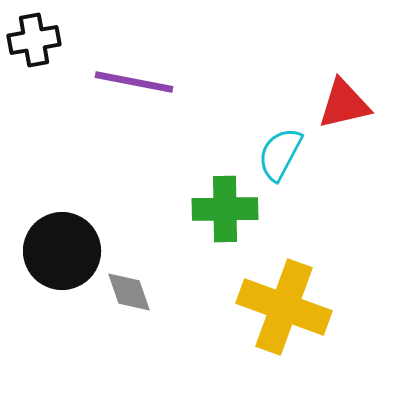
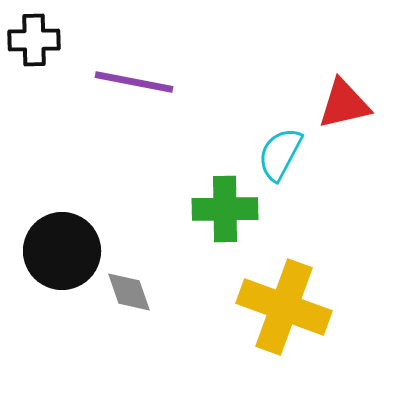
black cross: rotated 9 degrees clockwise
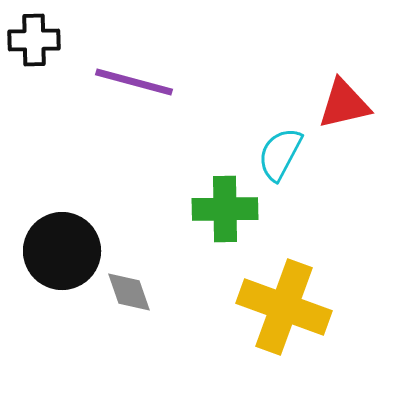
purple line: rotated 4 degrees clockwise
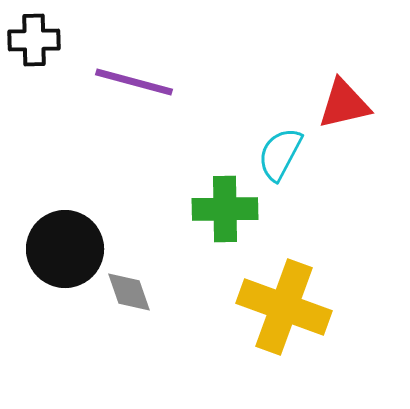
black circle: moved 3 px right, 2 px up
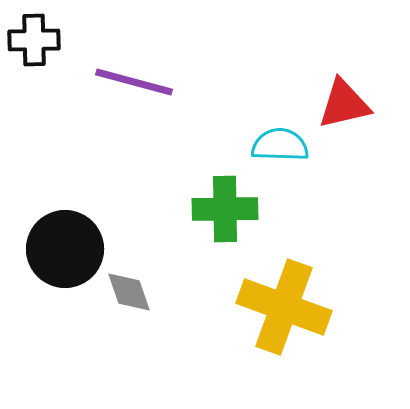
cyan semicircle: moved 9 px up; rotated 64 degrees clockwise
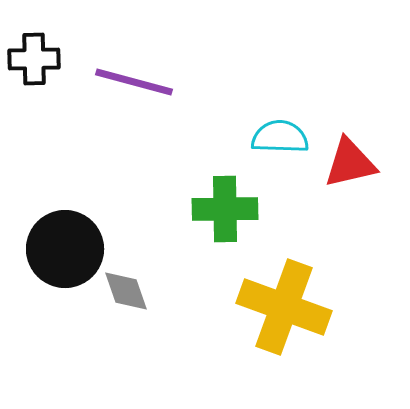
black cross: moved 19 px down
red triangle: moved 6 px right, 59 px down
cyan semicircle: moved 8 px up
gray diamond: moved 3 px left, 1 px up
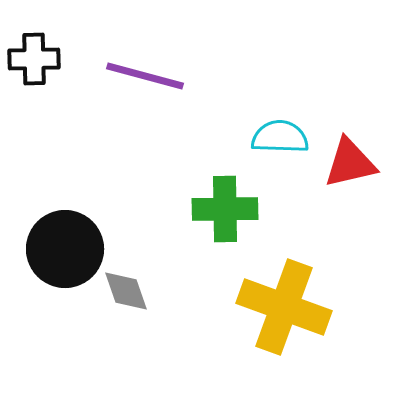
purple line: moved 11 px right, 6 px up
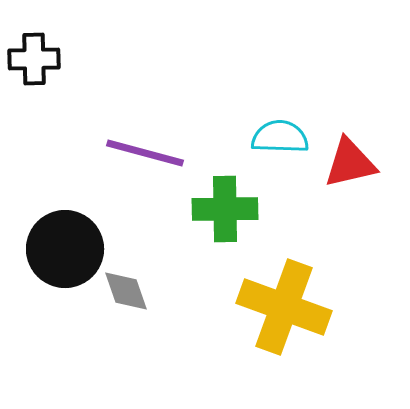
purple line: moved 77 px down
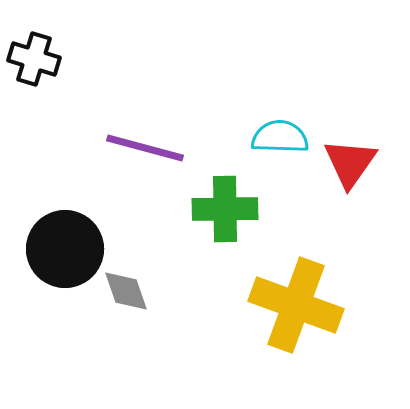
black cross: rotated 18 degrees clockwise
purple line: moved 5 px up
red triangle: rotated 42 degrees counterclockwise
yellow cross: moved 12 px right, 2 px up
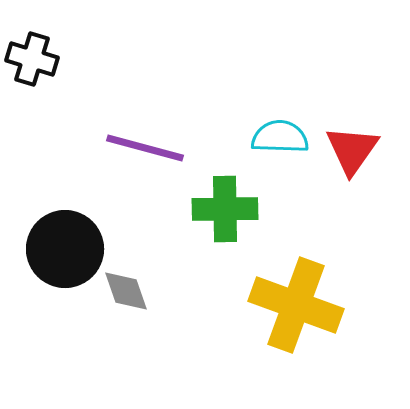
black cross: moved 2 px left
red triangle: moved 2 px right, 13 px up
